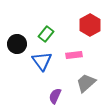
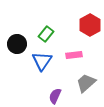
blue triangle: rotated 10 degrees clockwise
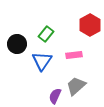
gray trapezoid: moved 10 px left, 3 px down
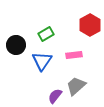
green rectangle: rotated 21 degrees clockwise
black circle: moved 1 px left, 1 px down
purple semicircle: rotated 14 degrees clockwise
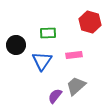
red hexagon: moved 3 px up; rotated 15 degrees counterclockwise
green rectangle: moved 2 px right, 1 px up; rotated 28 degrees clockwise
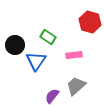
green rectangle: moved 4 px down; rotated 35 degrees clockwise
black circle: moved 1 px left
blue triangle: moved 6 px left
purple semicircle: moved 3 px left
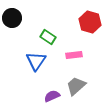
black circle: moved 3 px left, 27 px up
purple semicircle: rotated 28 degrees clockwise
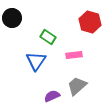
gray trapezoid: moved 1 px right
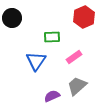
red hexagon: moved 6 px left, 5 px up; rotated 20 degrees clockwise
green rectangle: moved 4 px right; rotated 35 degrees counterclockwise
pink rectangle: moved 2 px down; rotated 28 degrees counterclockwise
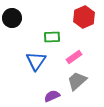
gray trapezoid: moved 5 px up
